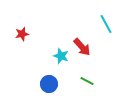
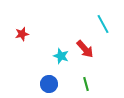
cyan line: moved 3 px left
red arrow: moved 3 px right, 2 px down
green line: moved 1 px left, 3 px down; rotated 48 degrees clockwise
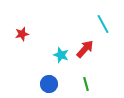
red arrow: rotated 96 degrees counterclockwise
cyan star: moved 1 px up
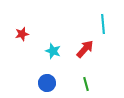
cyan line: rotated 24 degrees clockwise
cyan star: moved 8 px left, 4 px up
blue circle: moved 2 px left, 1 px up
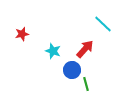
cyan line: rotated 42 degrees counterclockwise
blue circle: moved 25 px right, 13 px up
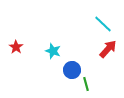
red star: moved 6 px left, 13 px down; rotated 24 degrees counterclockwise
red arrow: moved 23 px right
